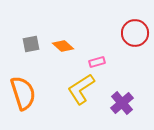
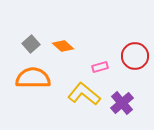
red circle: moved 23 px down
gray square: rotated 30 degrees counterclockwise
pink rectangle: moved 3 px right, 5 px down
yellow L-shape: moved 3 px right, 5 px down; rotated 72 degrees clockwise
orange semicircle: moved 10 px right, 15 px up; rotated 72 degrees counterclockwise
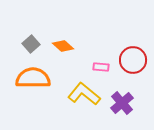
red circle: moved 2 px left, 4 px down
pink rectangle: moved 1 px right; rotated 21 degrees clockwise
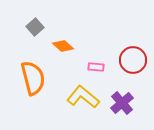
gray square: moved 4 px right, 17 px up
pink rectangle: moved 5 px left
orange semicircle: rotated 76 degrees clockwise
yellow L-shape: moved 1 px left, 3 px down
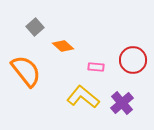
orange semicircle: moved 7 px left, 7 px up; rotated 24 degrees counterclockwise
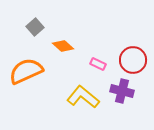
pink rectangle: moved 2 px right, 3 px up; rotated 21 degrees clockwise
orange semicircle: rotated 76 degrees counterclockwise
purple cross: moved 12 px up; rotated 35 degrees counterclockwise
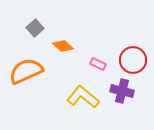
gray square: moved 1 px down
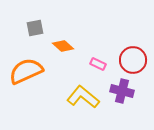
gray square: rotated 30 degrees clockwise
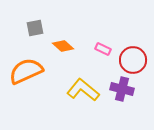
pink rectangle: moved 5 px right, 15 px up
purple cross: moved 2 px up
yellow L-shape: moved 7 px up
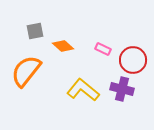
gray square: moved 3 px down
orange semicircle: rotated 28 degrees counterclockwise
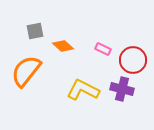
yellow L-shape: rotated 12 degrees counterclockwise
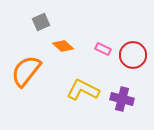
gray square: moved 6 px right, 9 px up; rotated 12 degrees counterclockwise
red circle: moved 5 px up
purple cross: moved 10 px down
